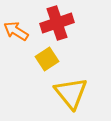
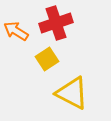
red cross: moved 1 px left
yellow triangle: moved 1 px right; rotated 24 degrees counterclockwise
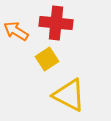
red cross: rotated 24 degrees clockwise
yellow triangle: moved 3 px left, 2 px down
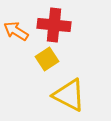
red cross: moved 2 px left, 2 px down
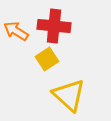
red cross: moved 1 px down
yellow triangle: rotated 15 degrees clockwise
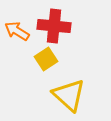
orange arrow: moved 1 px right
yellow square: moved 1 px left
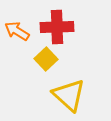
red cross: moved 3 px right, 1 px down; rotated 8 degrees counterclockwise
yellow square: rotated 10 degrees counterclockwise
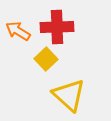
orange arrow: moved 1 px right
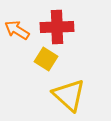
orange arrow: moved 1 px left, 1 px up
yellow square: rotated 15 degrees counterclockwise
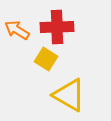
yellow triangle: rotated 12 degrees counterclockwise
